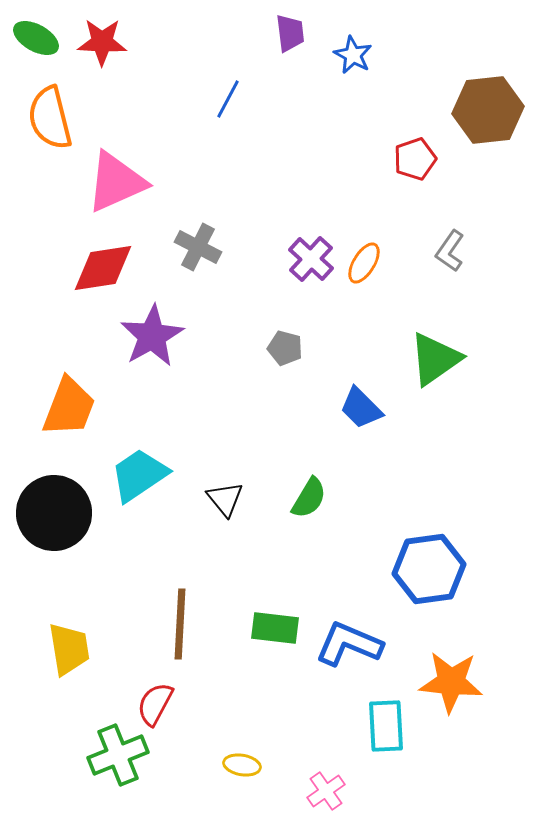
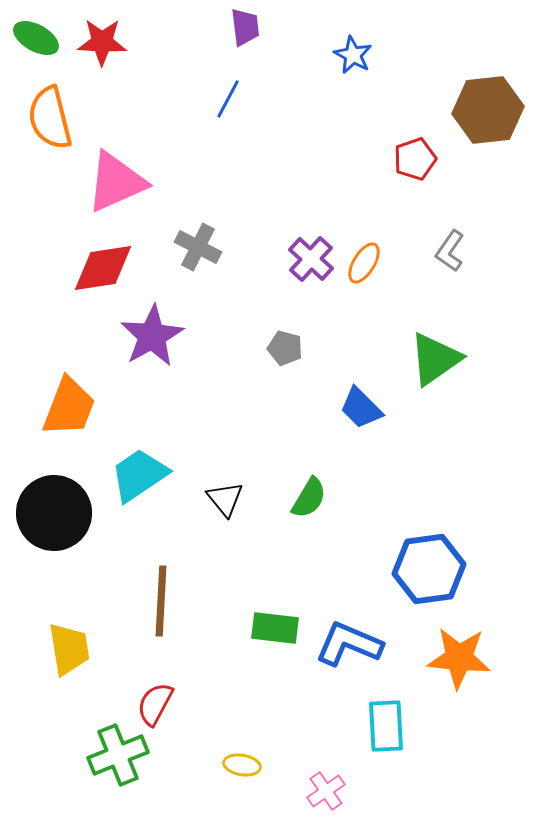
purple trapezoid: moved 45 px left, 6 px up
brown line: moved 19 px left, 23 px up
orange star: moved 8 px right, 24 px up
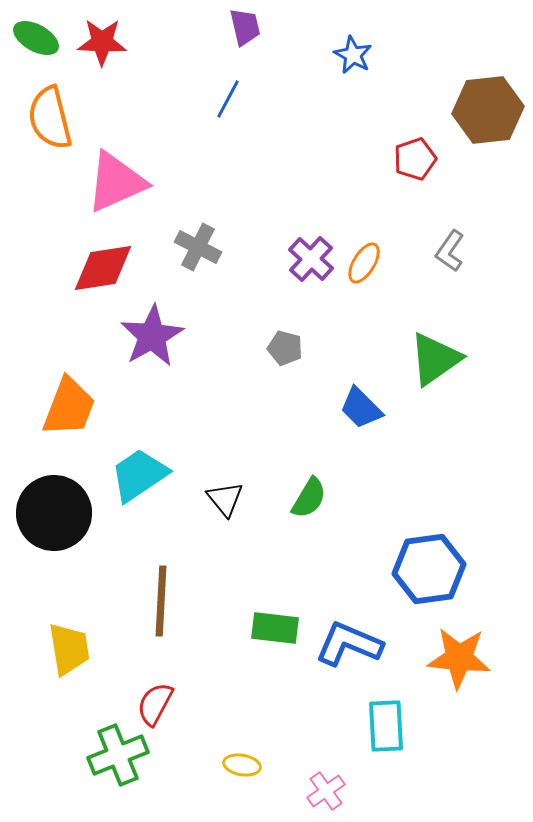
purple trapezoid: rotated 6 degrees counterclockwise
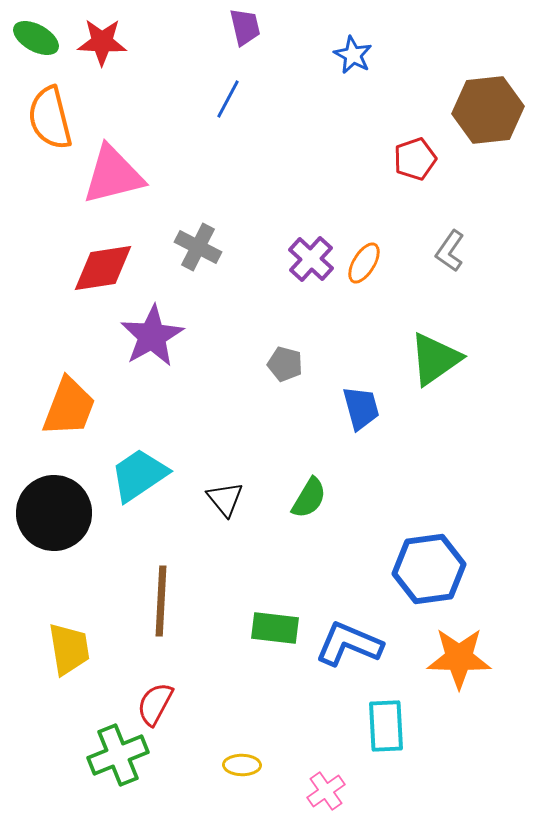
pink triangle: moved 3 px left, 7 px up; rotated 10 degrees clockwise
gray pentagon: moved 16 px down
blue trapezoid: rotated 150 degrees counterclockwise
orange star: rotated 4 degrees counterclockwise
yellow ellipse: rotated 9 degrees counterclockwise
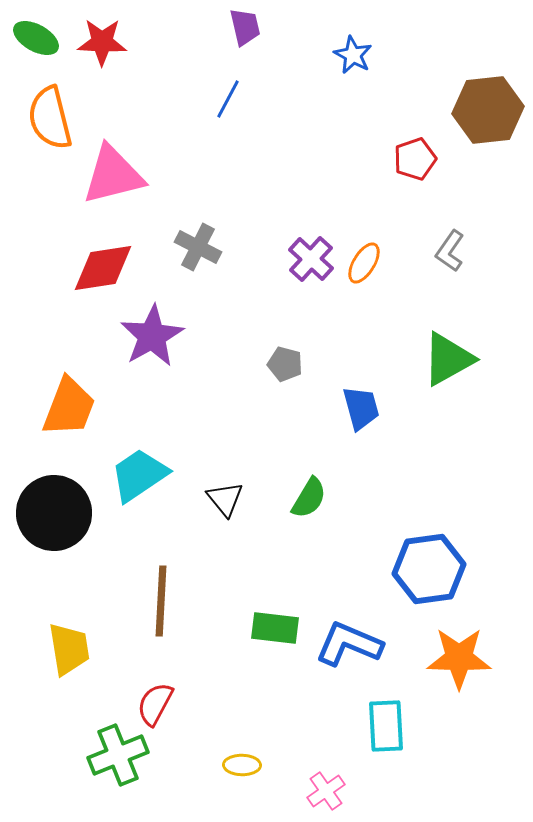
green triangle: moved 13 px right; rotated 6 degrees clockwise
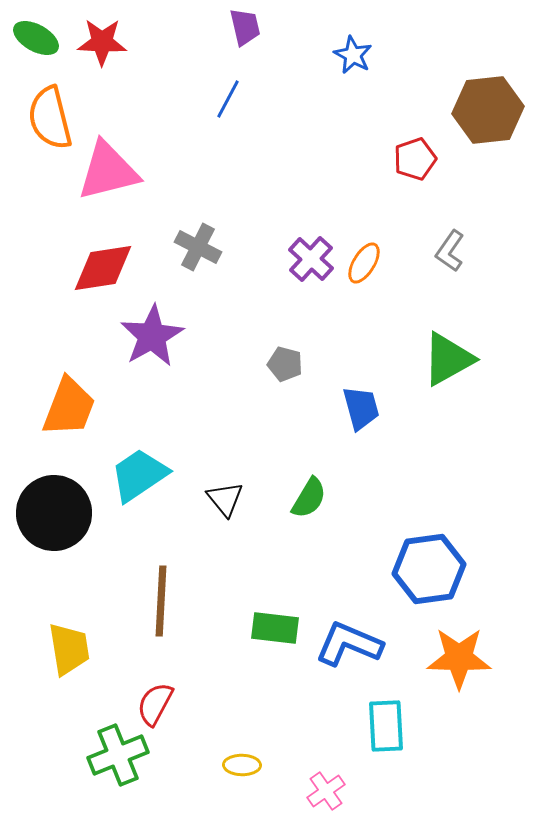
pink triangle: moved 5 px left, 4 px up
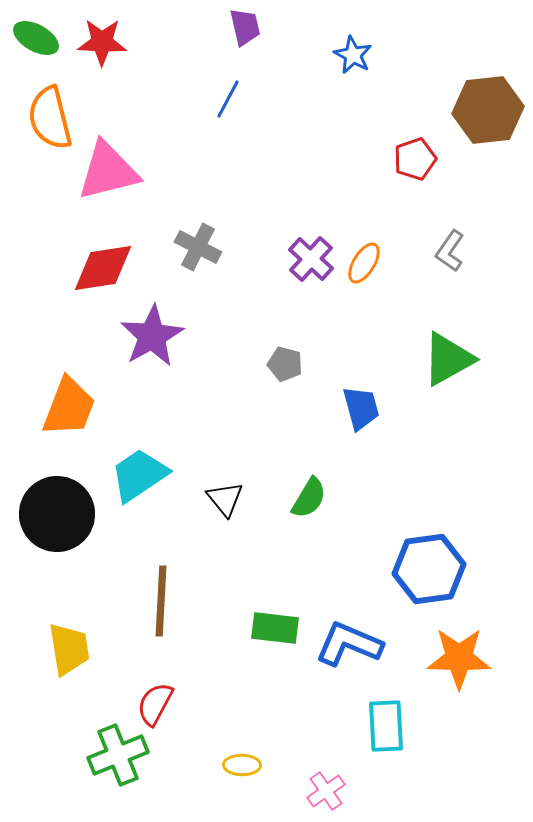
black circle: moved 3 px right, 1 px down
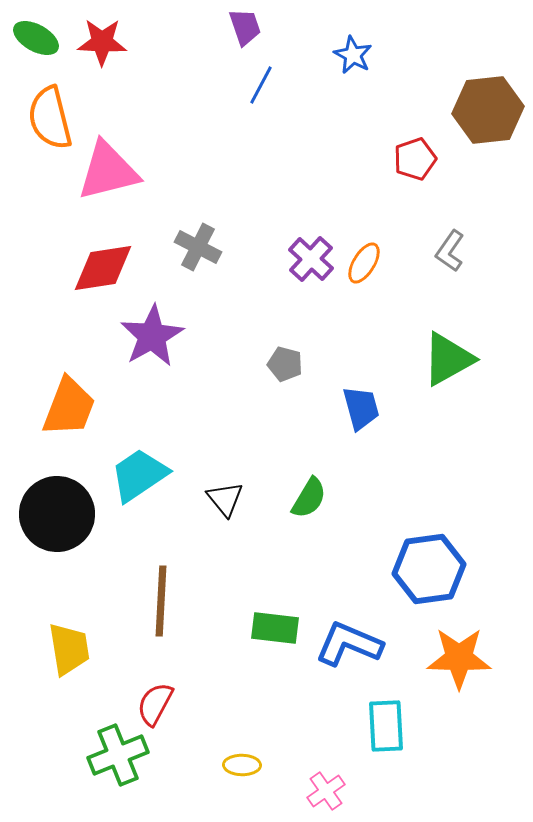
purple trapezoid: rotated 6 degrees counterclockwise
blue line: moved 33 px right, 14 px up
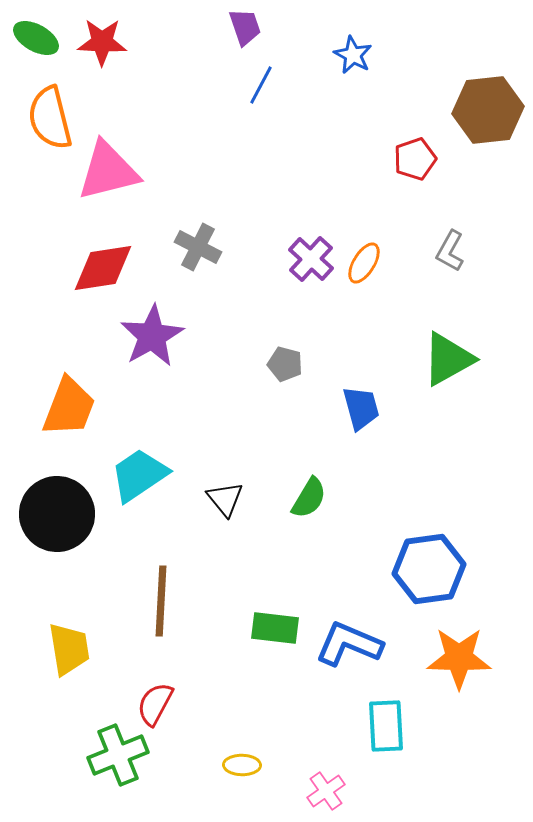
gray L-shape: rotated 6 degrees counterclockwise
